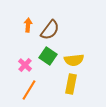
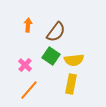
brown semicircle: moved 6 px right, 2 px down
green square: moved 3 px right
orange line: rotated 10 degrees clockwise
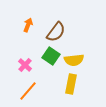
orange arrow: rotated 16 degrees clockwise
orange line: moved 1 px left, 1 px down
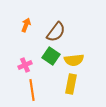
orange arrow: moved 2 px left
pink cross: rotated 24 degrees clockwise
orange line: moved 4 px right, 1 px up; rotated 50 degrees counterclockwise
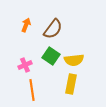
brown semicircle: moved 3 px left, 3 px up
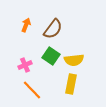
orange line: rotated 35 degrees counterclockwise
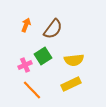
green square: moved 8 px left; rotated 24 degrees clockwise
yellow rectangle: rotated 54 degrees clockwise
